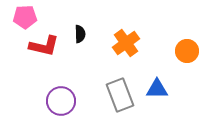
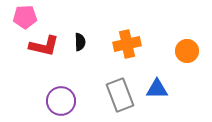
black semicircle: moved 8 px down
orange cross: moved 1 px right, 1 px down; rotated 24 degrees clockwise
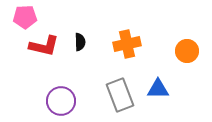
blue triangle: moved 1 px right
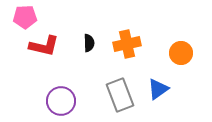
black semicircle: moved 9 px right, 1 px down
orange circle: moved 6 px left, 2 px down
blue triangle: rotated 35 degrees counterclockwise
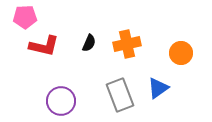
black semicircle: rotated 24 degrees clockwise
blue triangle: moved 1 px up
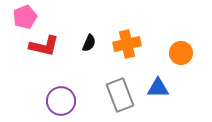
pink pentagon: rotated 20 degrees counterclockwise
blue triangle: rotated 35 degrees clockwise
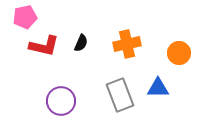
pink pentagon: rotated 10 degrees clockwise
black semicircle: moved 8 px left
orange circle: moved 2 px left
